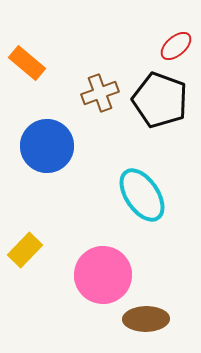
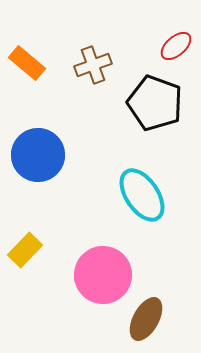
brown cross: moved 7 px left, 28 px up
black pentagon: moved 5 px left, 3 px down
blue circle: moved 9 px left, 9 px down
brown ellipse: rotated 60 degrees counterclockwise
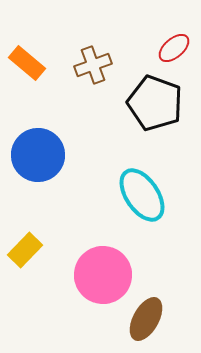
red ellipse: moved 2 px left, 2 px down
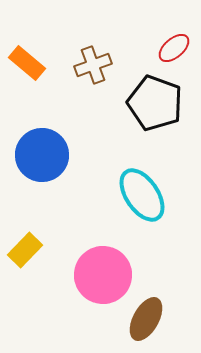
blue circle: moved 4 px right
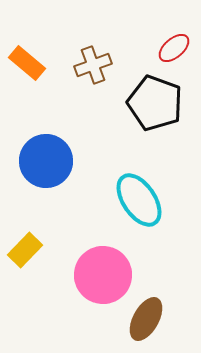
blue circle: moved 4 px right, 6 px down
cyan ellipse: moved 3 px left, 5 px down
